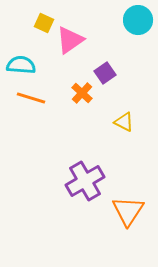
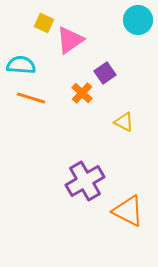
orange triangle: rotated 36 degrees counterclockwise
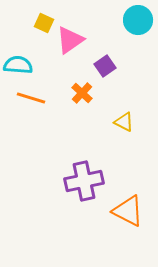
cyan semicircle: moved 3 px left
purple square: moved 7 px up
purple cross: moved 1 px left; rotated 18 degrees clockwise
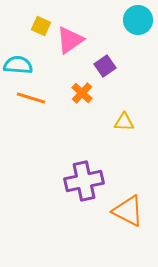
yellow square: moved 3 px left, 3 px down
yellow triangle: rotated 25 degrees counterclockwise
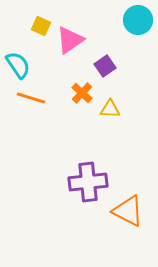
cyan semicircle: rotated 52 degrees clockwise
yellow triangle: moved 14 px left, 13 px up
purple cross: moved 4 px right, 1 px down; rotated 6 degrees clockwise
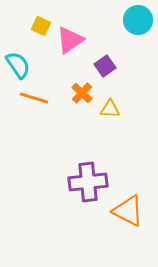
orange line: moved 3 px right
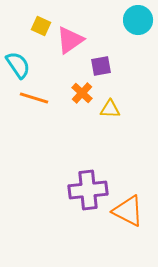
purple square: moved 4 px left; rotated 25 degrees clockwise
purple cross: moved 8 px down
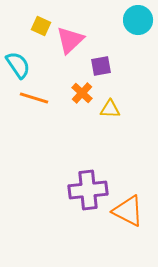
pink triangle: rotated 8 degrees counterclockwise
